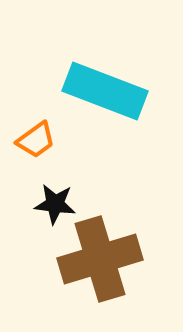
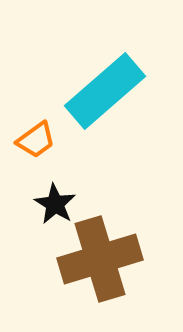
cyan rectangle: rotated 62 degrees counterclockwise
black star: rotated 24 degrees clockwise
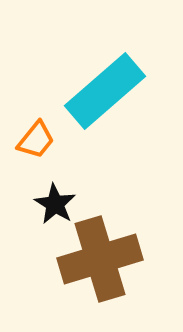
orange trapezoid: rotated 15 degrees counterclockwise
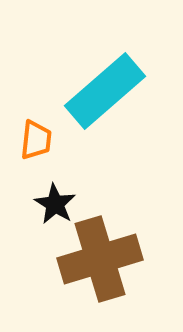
orange trapezoid: rotated 33 degrees counterclockwise
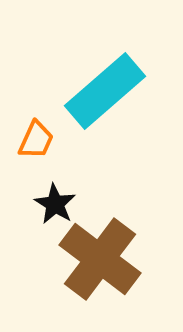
orange trapezoid: rotated 18 degrees clockwise
brown cross: rotated 36 degrees counterclockwise
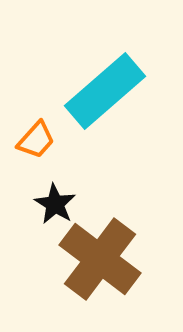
orange trapezoid: rotated 18 degrees clockwise
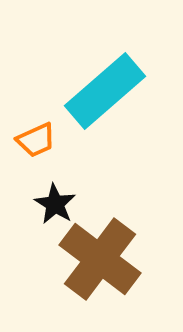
orange trapezoid: rotated 24 degrees clockwise
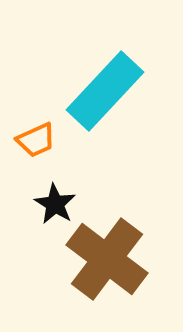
cyan rectangle: rotated 6 degrees counterclockwise
brown cross: moved 7 px right
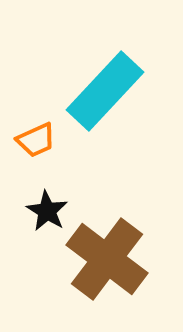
black star: moved 8 px left, 7 px down
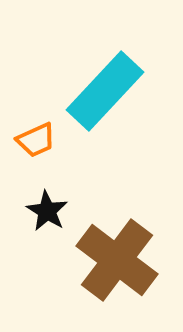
brown cross: moved 10 px right, 1 px down
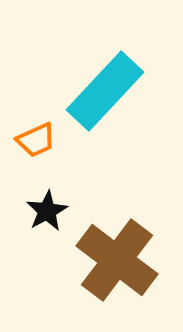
black star: rotated 12 degrees clockwise
